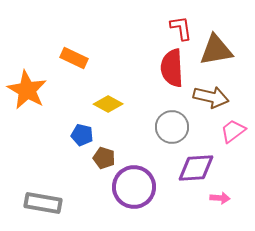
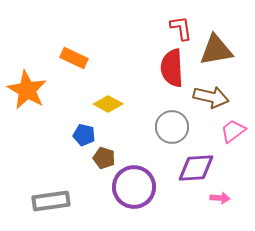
blue pentagon: moved 2 px right
gray rectangle: moved 8 px right, 2 px up; rotated 18 degrees counterclockwise
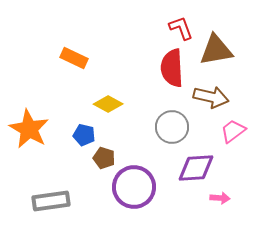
red L-shape: rotated 12 degrees counterclockwise
orange star: moved 2 px right, 39 px down
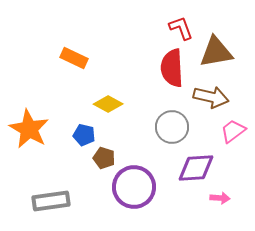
brown triangle: moved 2 px down
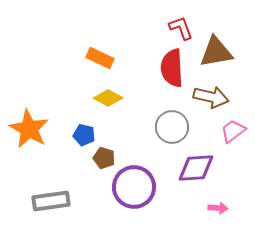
orange rectangle: moved 26 px right
yellow diamond: moved 6 px up
pink arrow: moved 2 px left, 10 px down
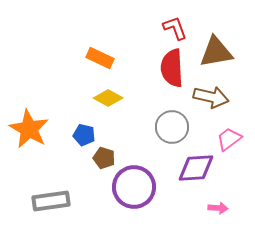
red L-shape: moved 6 px left
pink trapezoid: moved 4 px left, 8 px down
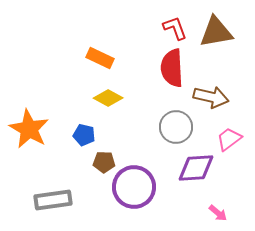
brown triangle: moved 20 px up
gray circle: moved 4 px right
brown pentagon: moved 4 px down; rotated 15 degrees counterclockwise
gray rectangle: moved 2 px right, 1 px up
pink arrow: moved 5 px down; rotated 36 degrees clockwise
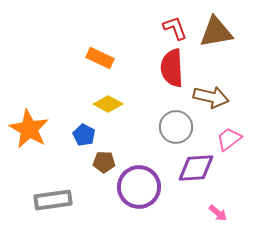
yellow diamond: moved 6 px down
blue pentagon: rotated 15 degrees clockwise
purple circle: moved 5 px right
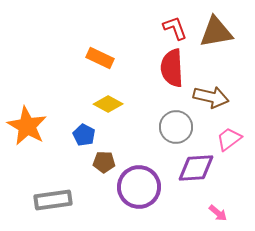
orange star: moved 2 px left, 3 px up
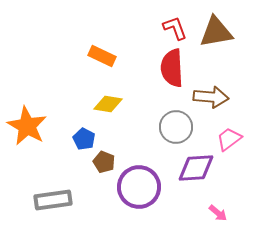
orange rectangle: moved 2 px right, 2 px up
brown arrow: rotated 8 degrees counterclockwise
yellow diamond: rotated 20 degrees counterclockwise
blue pentagon: moved 4 px down
brown pentagon: rotated 20 degrees clockwise
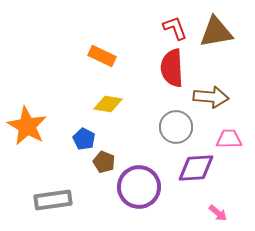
pink trapezoid: rotated 36 degrees clockwise
